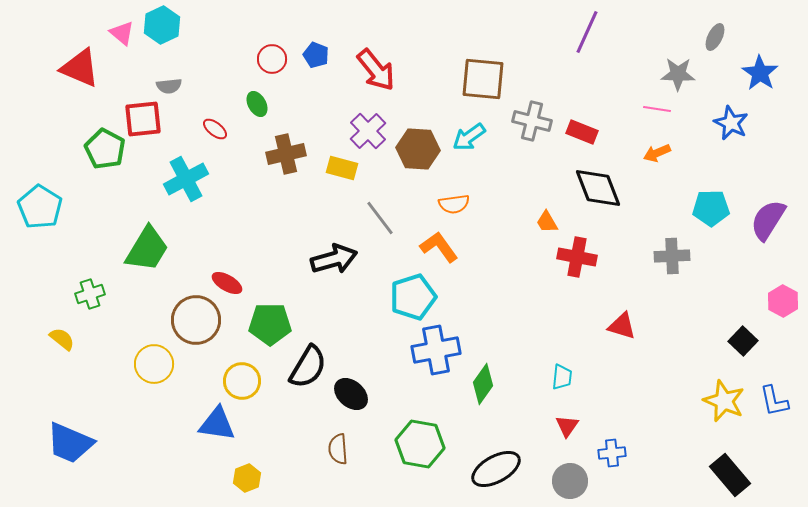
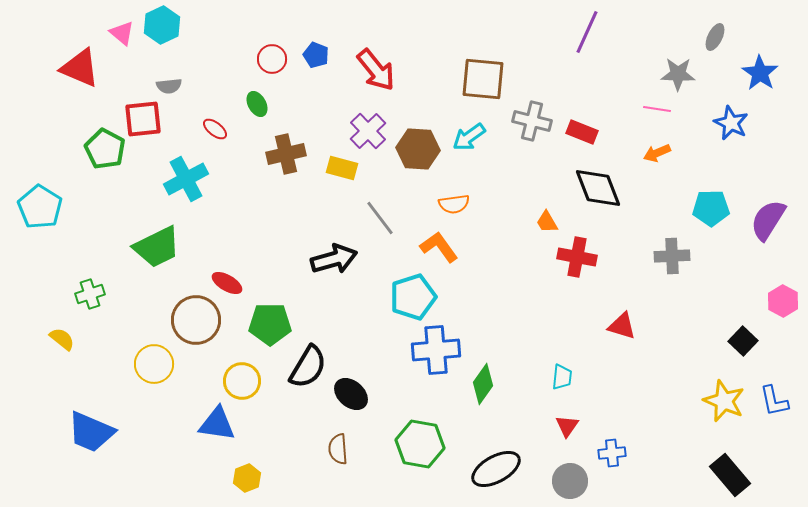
green trapezoid at (147, 249): moved 10 px right, 2 px up; rotated 33 degrees clockwise
blue cross at (436, 350): rotated 6 degrees clockwise
blue trapezoid at (70, 443): moved 21 px right, 11 px up
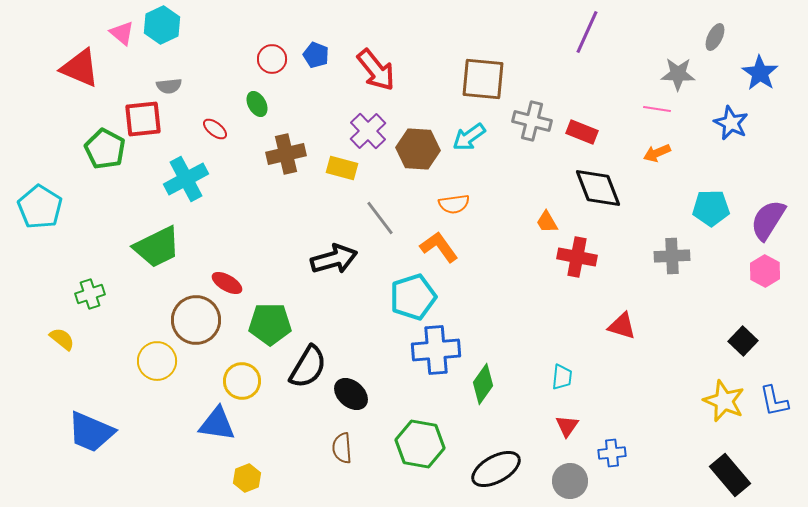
pink hexagon at (783, 301): moved 18 px left, 30 px up
yellow circle at (154, 364): moved 3 px right, 3 px up
brown semicircle at (338, 449): moved 4 px right, 1 px up
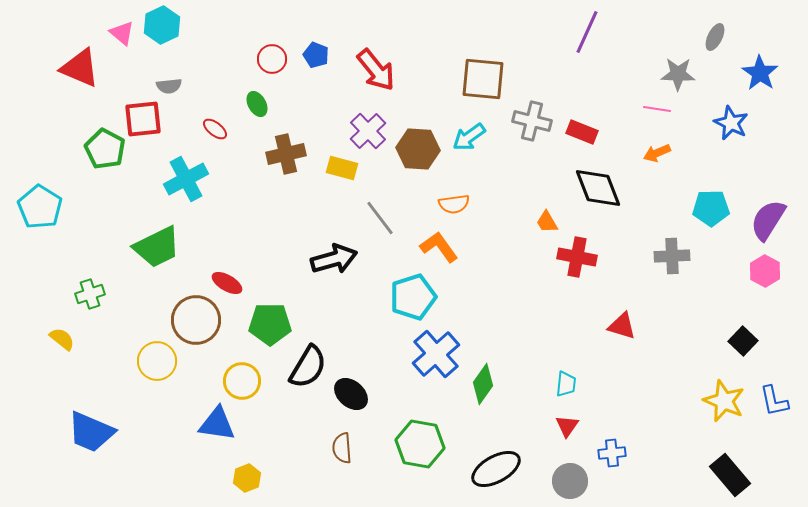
blue cross at (436, 350): moved 4 px down; rotated 36 degrees counterclockwise
cyan trapezoid at (562, 377): moved 4 px right, 7 px down
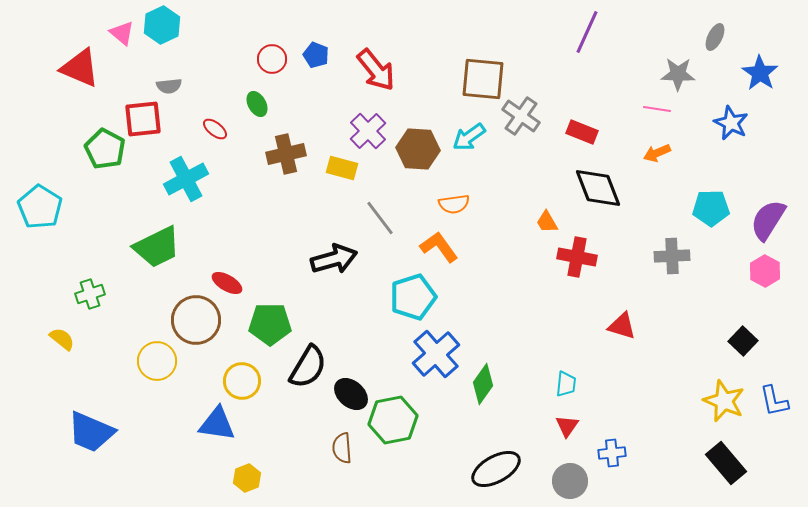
gray cross at (532, 121): moved 11 px left, 5 px up; rotated 21 degrees clockwise
green hexagon at (420, 444): moved 27 px left, 24 px up; rotated 21 degrees counterclockwise
black rectangle at (730, 475): moved 4 px left, 12 px up
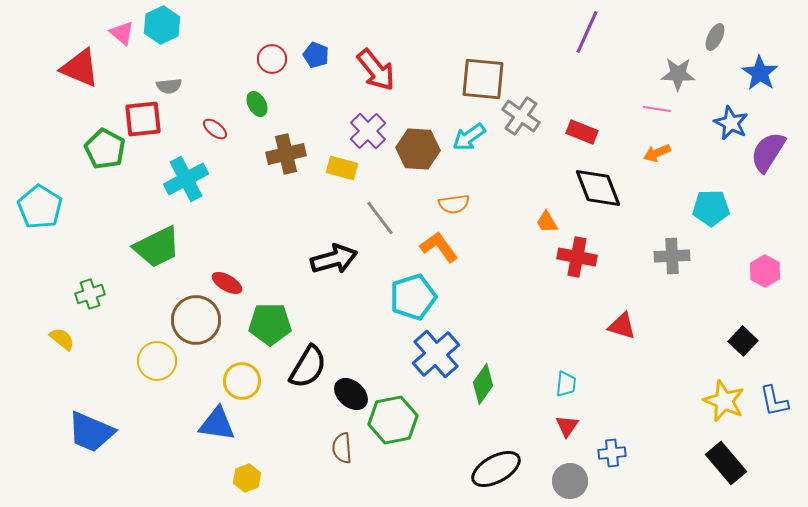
purple semicircle at (768, 220): moved 68 px up
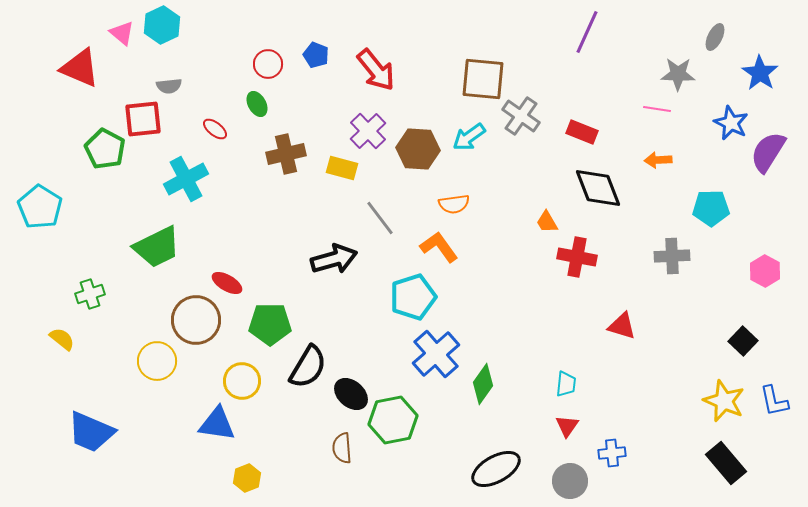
red circle at (272, 59): moved 4 px left, 5 px down
orange arrow at (657, 153): moved 1 px right, 7 px down; rotated 20 degrees clockwise
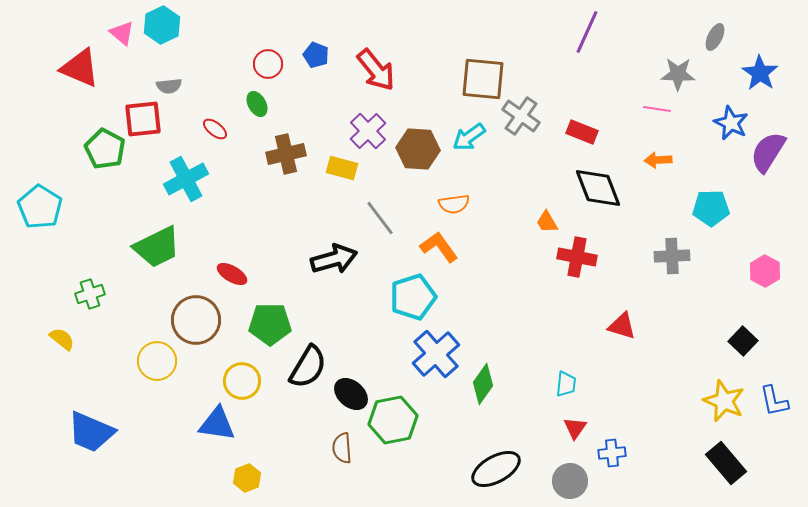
red ellipse at (227, 283): moved 5 px right, 9 px up
red triangle at (567, 426): moved 8 px right, 2 px down
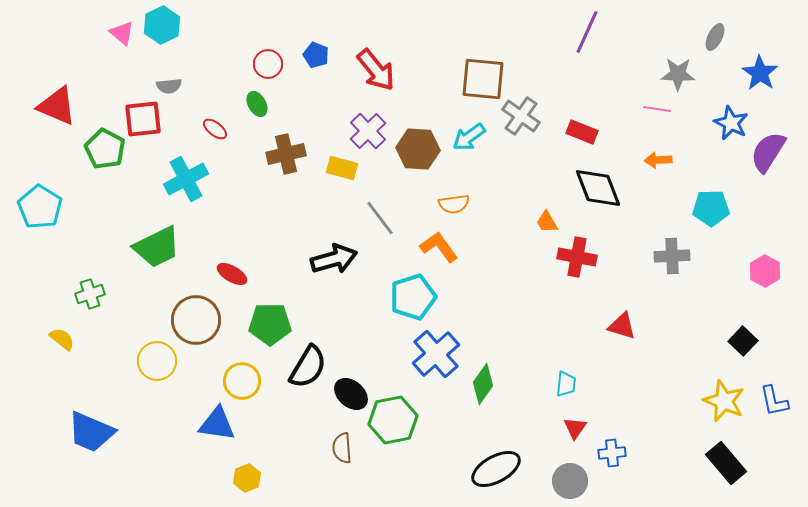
red triangle at (80, 68): moved 23 px left, 38 px down
